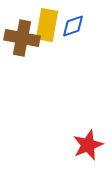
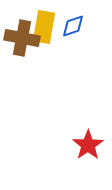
yellow rectangle: moved 3 px left, 2 px down
red star: rotated 12 degrees counterclockwise
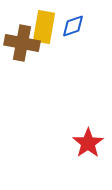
brown cross: moved 5 px down
red star: moved 2 px up
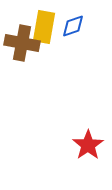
red star: moved 2 px down
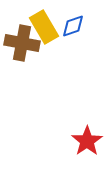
yellow rectangle: rotated 40 degrees counterclockwise
red star: moved 1 px left, 4 px up
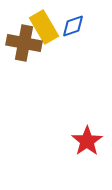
brown cross: moved 2 px right
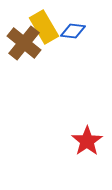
blue diamond: moved 5 px down; rotated 25 degrees clockwise
brown cross: rotated 28 degrees clockwise
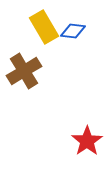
brown cross: moved 28 px down; rotated 20 degrees clockwise
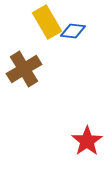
yellow rectangle: moved 3 px right, 5 px up
brown cross: moved 2 px up
